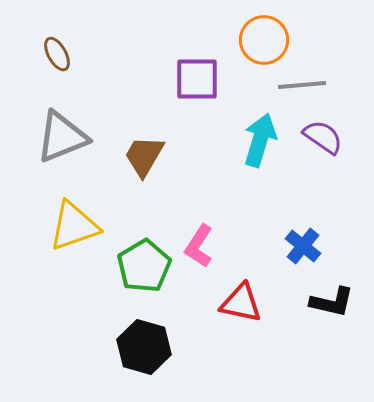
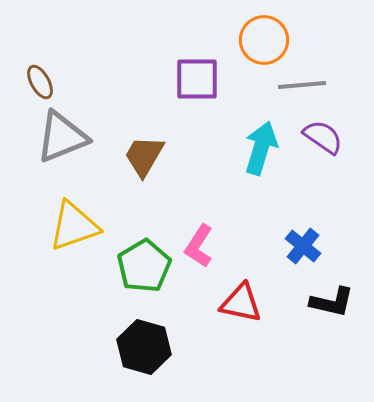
brown ellipse: moved 17 px left, 28 px down
cyan arrow: moved 1 px right, 8 px down
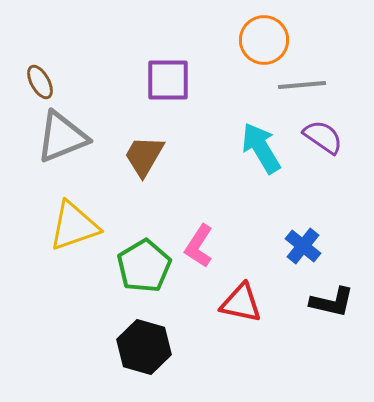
purple square: moved 29 px left, 1 px down
cyan arrow: rotated 48 degrees counterclockwise
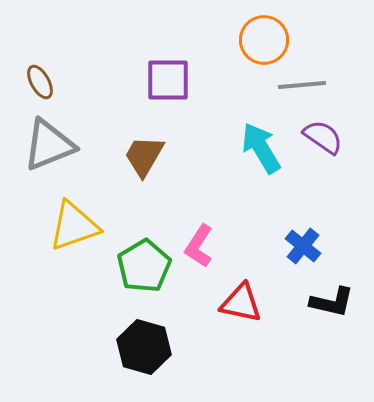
gray triangle: moved 13 px left, 8 px down
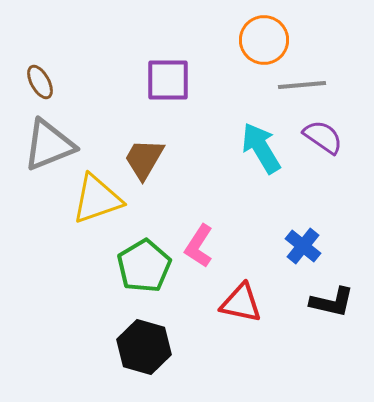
brown trapezoid: moved 3 px down
yellow triangle: moved 23 px right, 27 px up
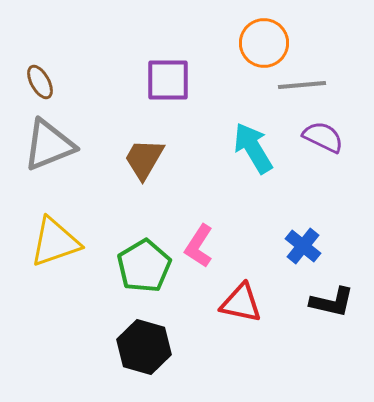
orange circle: moved 3 px down
purple semicircle: rotated 9 degrees counterclockwise
cyan arrow: moved 8 px left
yellow triangle: moved 42 px left, 43 px down
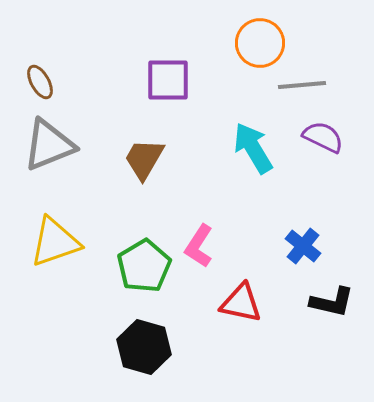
orange circle: moved 4 px left
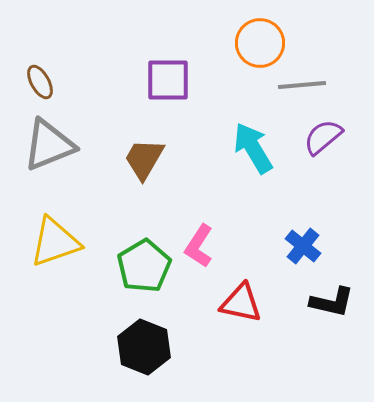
purple semicircle: rotated 66 degrees counterclockwise
black hexagon: rotated 6 degrees clockwise
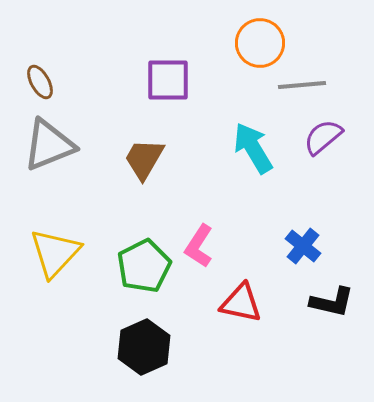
yellow triangle: moved 11 px down; rotated 28 degrees counterclockwise
green pentagon: rotated 4 degrees clockwise
black hexagon: rotated 14 degrees clockwise
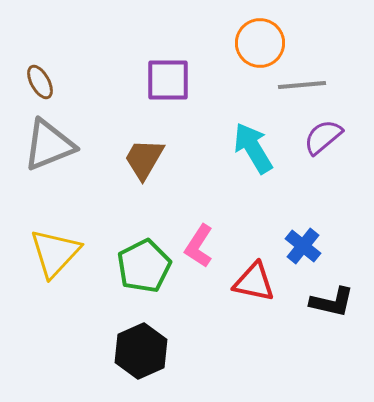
red triangle: moved 13 px right, 21 px up
black hexagon: moved 3 px left, 4 px down
